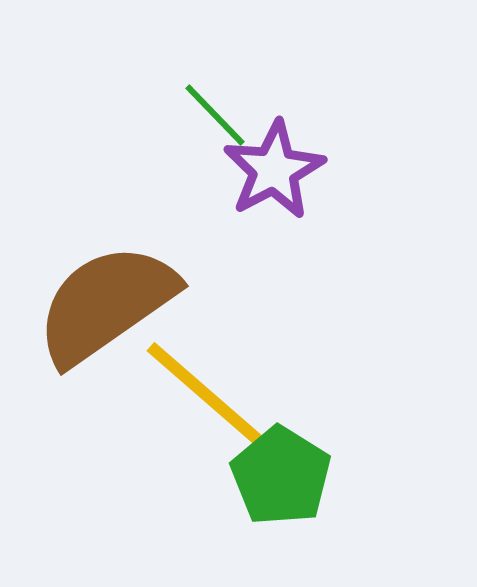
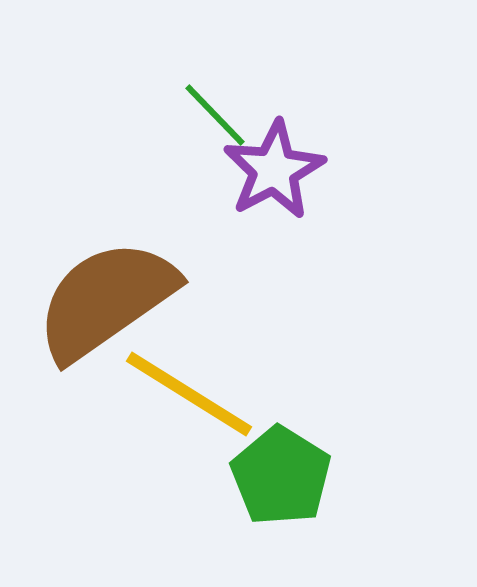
brown semicircle: moved 4 px up
yellow line: moved 15 px left, 1 px down; rotated 9 degrees counterclockwise
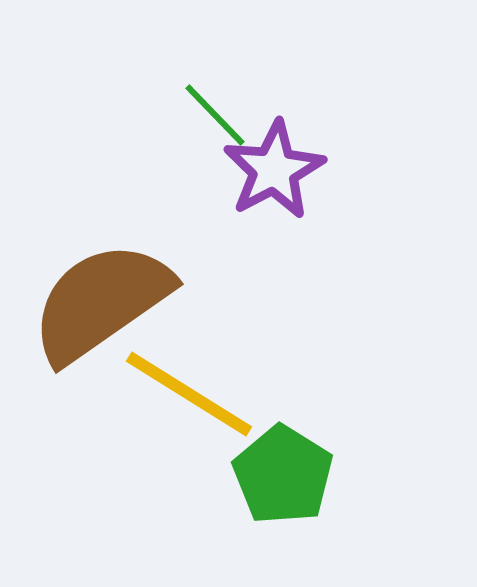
brown semicircle: moved 5 px left, 2 px down
green pentagon: moved 2 px right, 1 px up
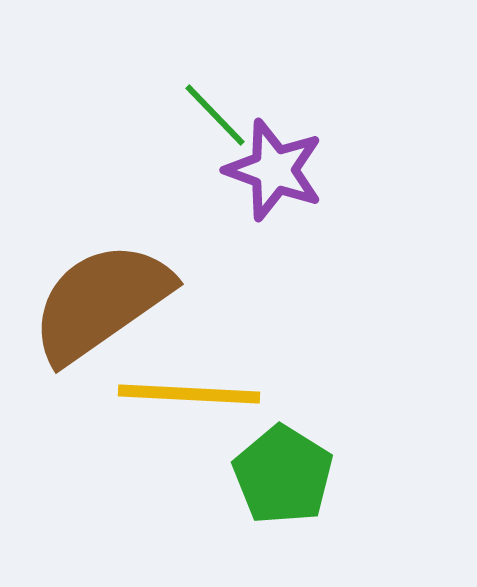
purple star: rotated 24 degrees counterclockwise
yellow line: rotated 29 degrees counterclockwise
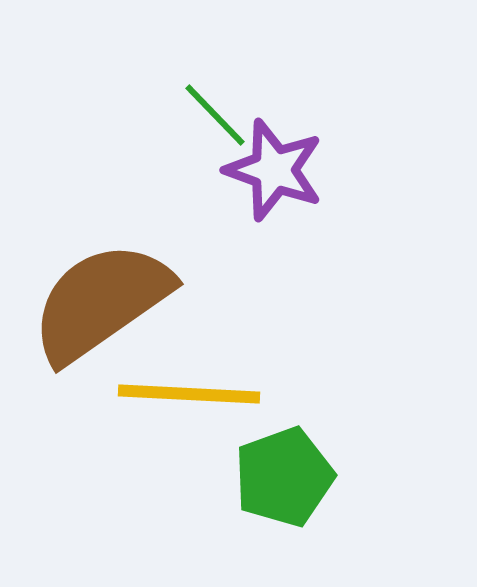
green pentagon: moved 1 px right, 2 px down; rotated 20 degrees clockwise
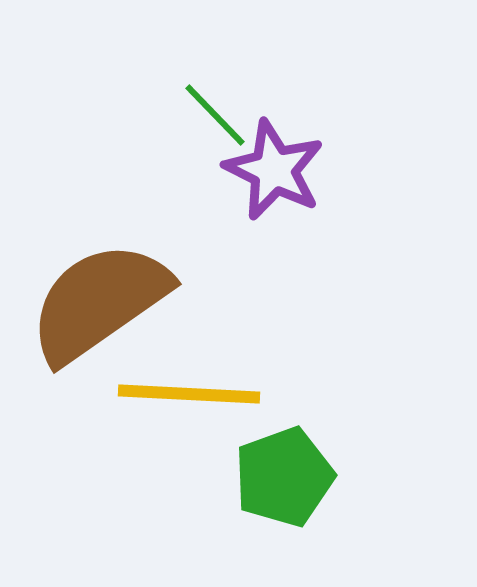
purple star: rotated 6 degrees clockwise
brown semicircle: moved 2 px left
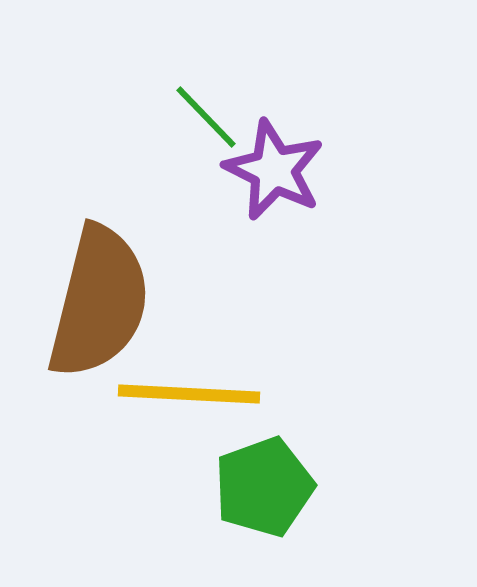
green line: moved 9 px left, 2 px down
brown semicircle: rotated 139 degrees clockwise
green pentagon: moved 20 px left, 10 px down
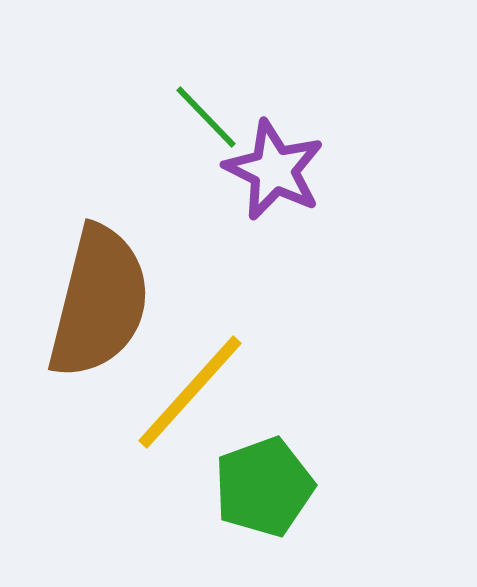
yellow line: moved 1 px right, 2 px up; rotated 51 degrees counterclockwise
